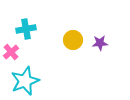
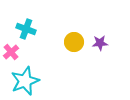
cyan cross: rotated 30 degrees clockwise
yellow circle: moved 1 px right, 2 px down
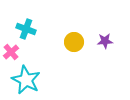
purple star: moved 5 px right, 2 px up
cyan star: moved 1 px right, 1 px up; rotated 24 degrees counterclockwise
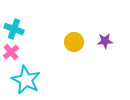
cyan cross: moved 12 px left
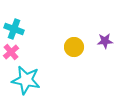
yellow circle: moved 5 px down
cyan star: rotated 16 degrees counterclockwise
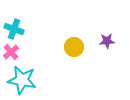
purple star: moved 2 px right
cyan star: moved 4 px left
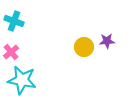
cyan cross: moved 8 px up
yellow circle: moved 10 px right
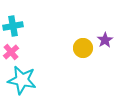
cyan cross: moved 1 px left, 5 px down; rotated 30 degrees counterclockwise
purple star: moved 2 px left, 1 px up; rotated 28 degrees counterclockwise
yellow circle: moved 1 px left, 1 px down
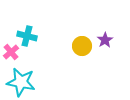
cyan cross: moved 14 px right, 10 px down; rotated 24 degrees clockwise
yellow circle: moved 1 px left, 2 px up
cyan star: moved 1 px left, 2 px down
